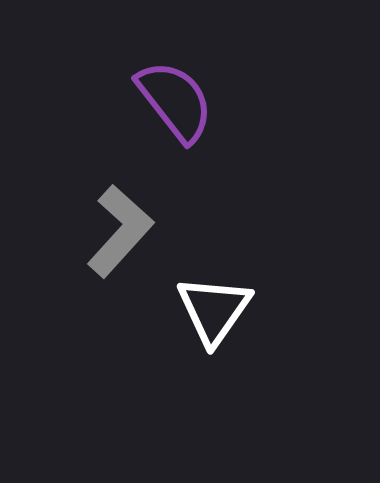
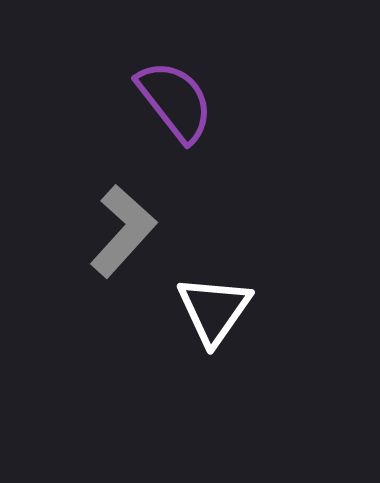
gray L-shape: moved 3 px right
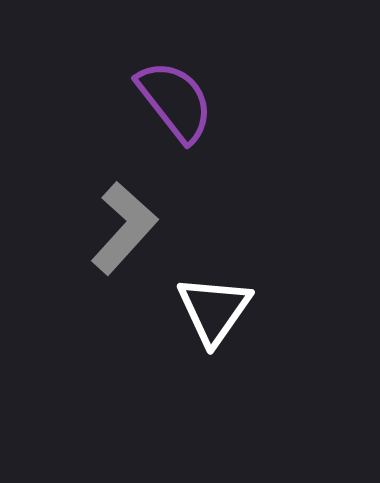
gray L-shape: moved 1 px right, 3 px up
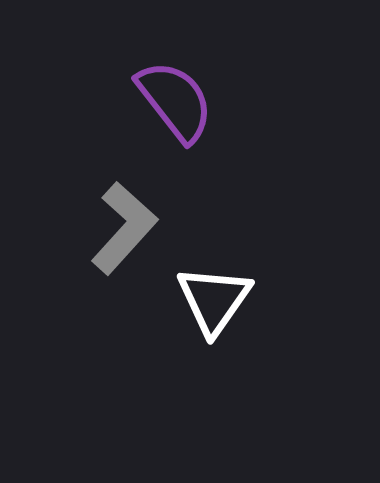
white triangle: moved 10 px up
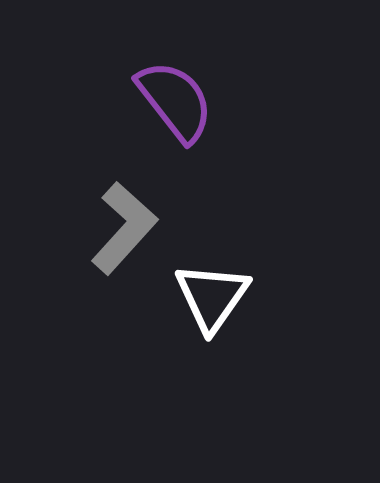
white triangle: moved 2 px left, 3 px up
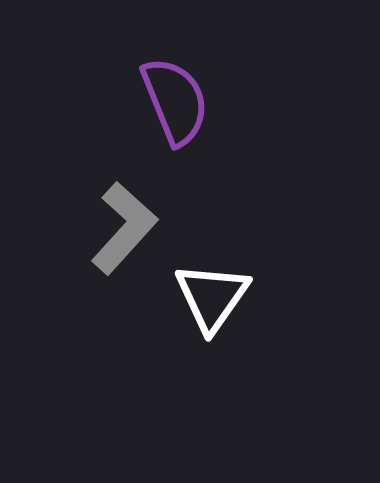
purple semicircle: rotated 16 degrees clockwise
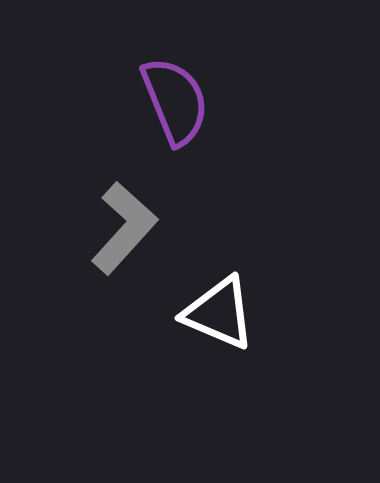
white triangle: moved 7 px right, 16 px down; rotated 42 degrees counterclockwise
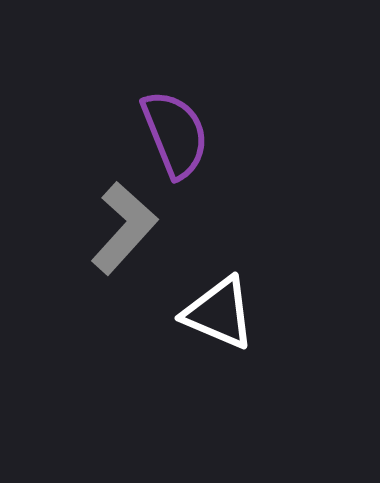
purple semicircle: moved 33 px down
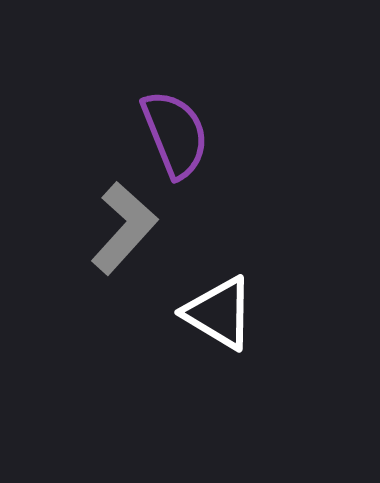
white triangle: rotated 8 degrees clockwise
